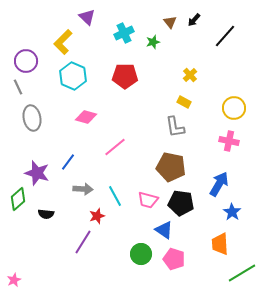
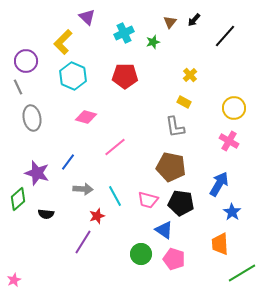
brown triangle: rotated 16 degrees clockwise
pink cross: rotated 18 degrees clockwise
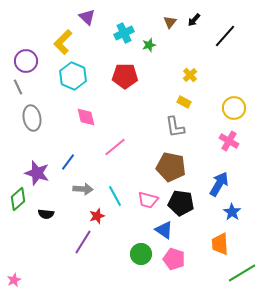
green star: moved 4 px left, 3 px down
pink diamond: rotated 60 degrees clockwise
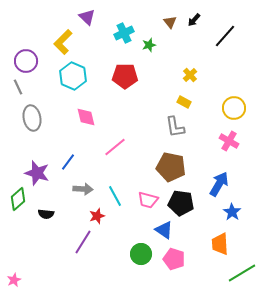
brown triangle: rotated 16 degrees counterclockwise
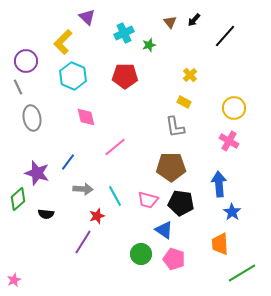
brown pentagon: rotated 12 degrees counterclockwise
blue arrow: rotated 35 degrees counterclockwise
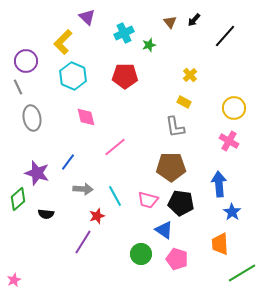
pink pentagon: moved 3 px right
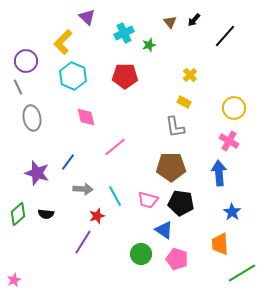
blue arrow: moved 11 px up
green diamond: moved 15 px down
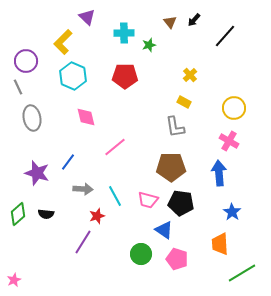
cyan cross: rotated 24 degrees clockwise
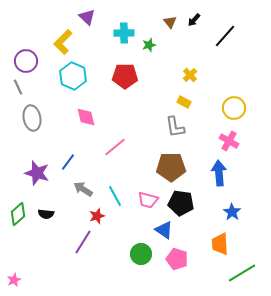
gray arrow: rotated 150 degrees counterclockwise
